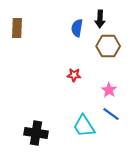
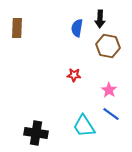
brown hexagon: rotated 10 degrees clockwise
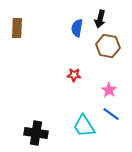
black arrow: rotated 12 degrees clockwise
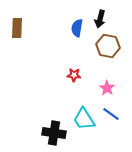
pink star: moved 2 px left, 2 px up
cyan trapezoid: moved 7 px up
black cross: moved 18 px right
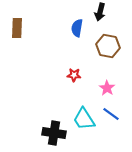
black arrow: moved 7 px up
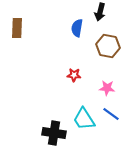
pink star: rotated 28 degrees counterclockwise
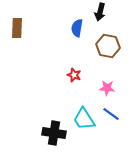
red star: rotated 16 degrees clockwise
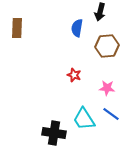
brown hexagon: moved 1 px left; rotated 15 degrees counterclockwise
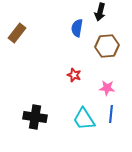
brown rectangle: moved 5 px down; rotated 36 degrees clockwise
blue line: rotated 60 degrees clockwise
black cross: moved 19 px left, 16 px up
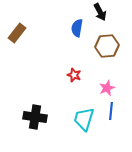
black arrow: rotated 42 degrees counterclockwise
pink star: rotated 28 degrees counterclockwise
blue line: moved 3 px up
cyan trapezoid: rotated 50 degrees clockwise
